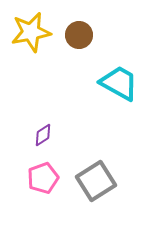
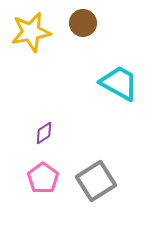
brown circle: moved 4 px right, 12 px up
purple diamond: moved 1 px right, 2 px up
pink pentagon: rotated 16 degrees counterclockwise
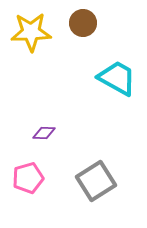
yellow star: rotated 9 degrees clockwise
cyan trapezoid: moved 2 px left, 5 px up
purple diamond: rotated 35 degrees clockwise
pink pentagon: moved 15 px left; rotated 20 degrees clockwise
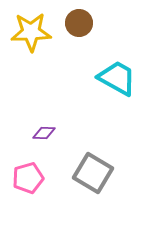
brown circle: moved 4 px left
gray square: moved 3 px left, 8 px up; rotated 27 degrees counterclockwise
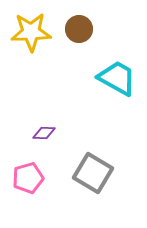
brown circle: moved 6 px down
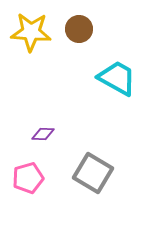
yellow star: rotated 6 degrees clockwise
purple diamond: moved 1 px left, 1 px down
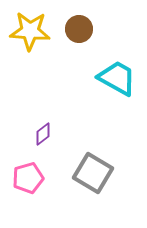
yellow star: moved 1 px left, 1 px up
purple diamond: rotated 40 degrees counterclockwise
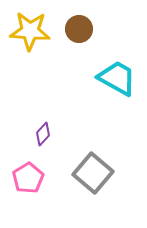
purple diamond: rotated 10 degrees counterclockwise
gray square: rotated 9 degrees clockwise
pink pentagon: rotated 16 degrees counterclockwise
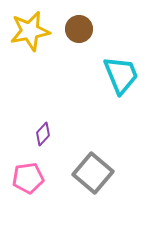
yellow star: rotated 15 degrees counterclockwise
cyan trapezoid: moved 4 px right, 3 px up; rotated 39 degrees clockwise
pink pentagon: rotated 24 degrees clockwise
